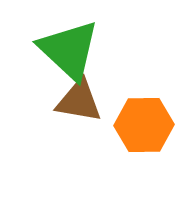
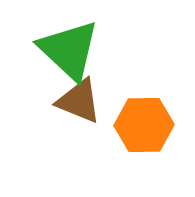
brown triangle: rotated 12 degrees clockwise
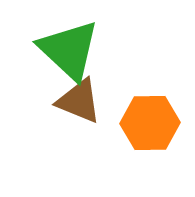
orange hexagon: moved 6 px right, 2 px up
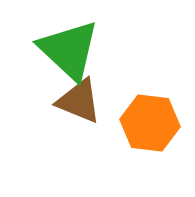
orange hexagon: rotated 8 degrees clockwise
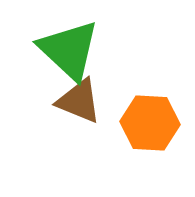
orange hexagon: rotated 4 degrees counterclockwise
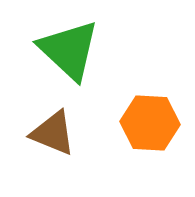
brown triangle: moved 26 px left, 32 px down
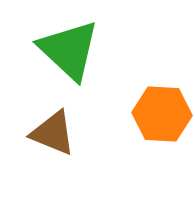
orange hexagon: moved 12 px right, 9 px up
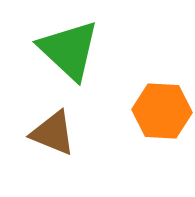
orange hexagon: moved 3 px up
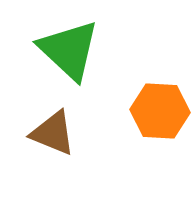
orange hexagon: moved 2 px left
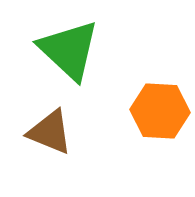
brown triangle: moved 3 px left, 1 px up
